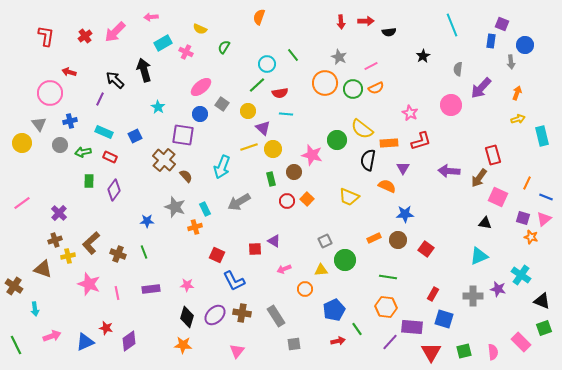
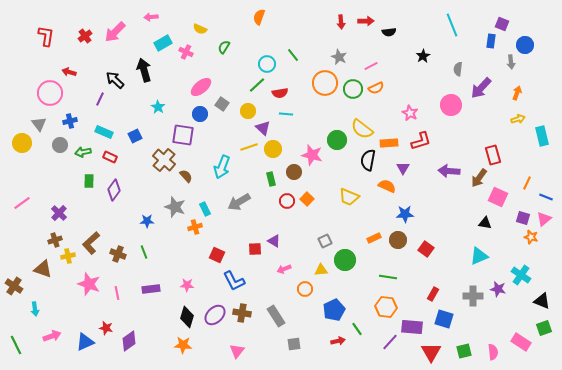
pink rectangle at (521, 342): rotated 12 degrees counterclockwise
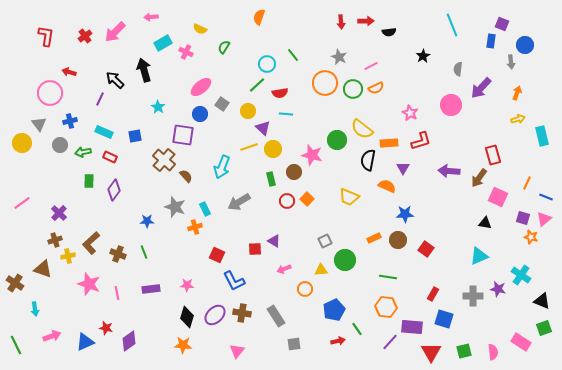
blue square at (135, 136): rotated 16 degrees clockwise
brown cross at (14, 286): moved 1 px right, 3 px up
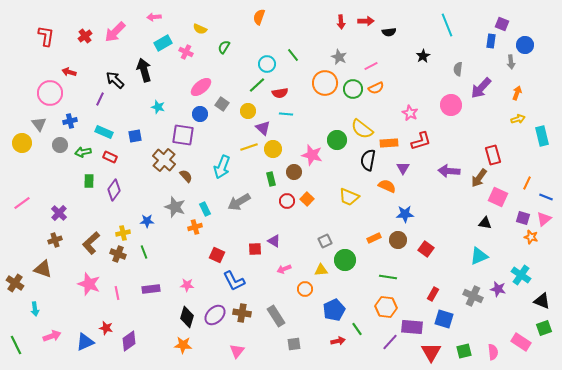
pink arrow at (151, 17): moved 3 px right
cyan line at (452, 25): moved 5 px left
cyan star at (158, 107): rotated 16 degrees counterclockwise
yellow cross at (68, 256): moved 55 px right, 23 px up
gray cross at (473, 296): rotated 24 degrees clockwise
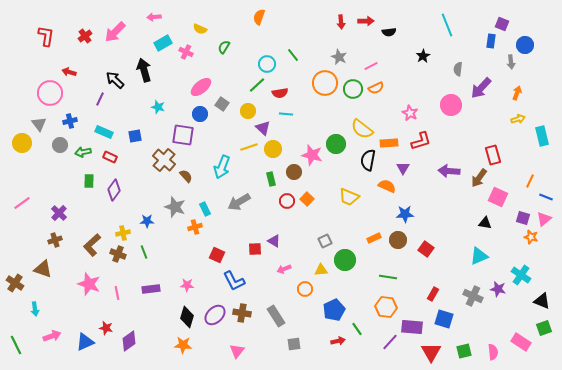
green circle at (337, 140): moved 1 px left, 4 px down
orange line at (527, 183): moved 3 px right, 2 px up
brown L-shape at (91, 243): moved 1 px right, 2 px down
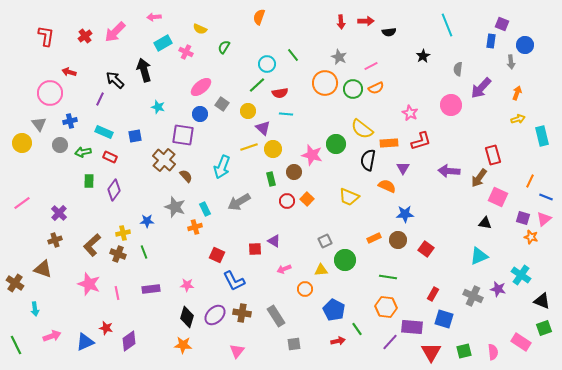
blue pentagon at (334, 310): rotated 20 degrees counterclockwise
